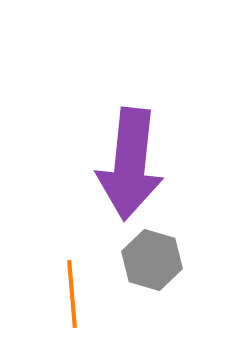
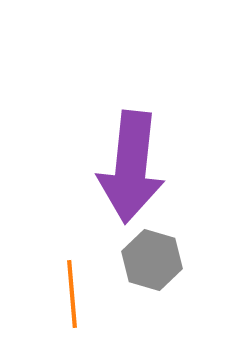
purple arrow: moved 1 px right, 3 px down
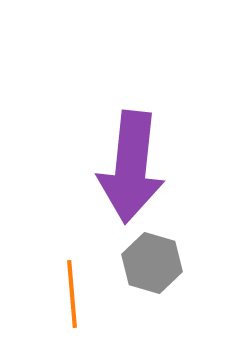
gray hexagon: moved 3 px down
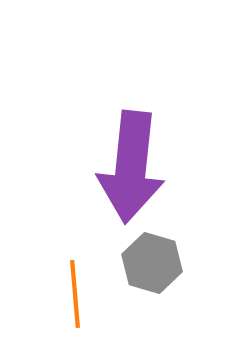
orange line: moved 3 px right
